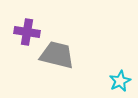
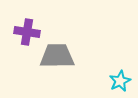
gray trapezoid: moved 1 px down; rotated 15 degrees counterclockwise
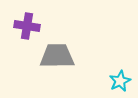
purple cross: moved 6 px up
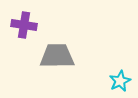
purple cross: moved 3 px left, 1 px up
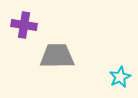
cyan star: moved 4 px up
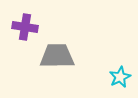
purple cross: moved 1 px right, 2 px down
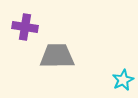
cyan star: moved 3 px right, 3 px down
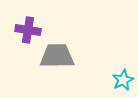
purple cross: moved 3 px right, 3 px down
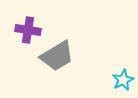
gray trapezoid: rotated 150 degrees clockwise
